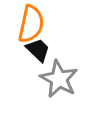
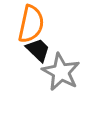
gray star: moved 2 px right, 7 px up
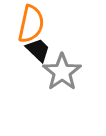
gray star: moved 1 px right; rotated 9 degrees clockwise
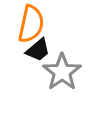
black trapezoid: rotated 96 degrees clockwise
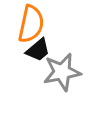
gray star: rotated 24 degrees clockwise
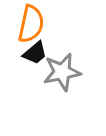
black trapezoid: moved 3 px left, 3 px down
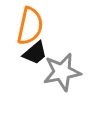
orange semicircle: moved 1 px left, 2 px down
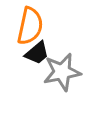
black trapezoid: moved 2 px right
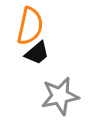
gray star: moved 2 px left, 24 px down
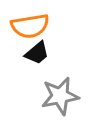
orange semicircle: rotated 69 degrees clockwise
